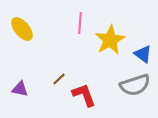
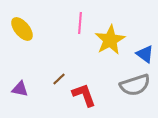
blue triangle: moved 2 px right
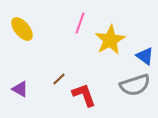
pink line: rotated 15 degrees clockwise
blue triangle: moved 2 px down
purple triangle: rotated 18 degrees clockwise
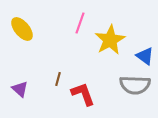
brown line: moved 1 px left; rotated 32 degrees counterclockwise
gray semicircle: rotated 20 degrees clockwise
purple triangle: rotated 12 degrees clockwise
red L-shape: moved 1 px left, 1 px up
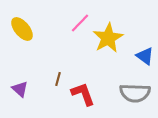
pink line: rotated 25 degrees clockwise
yellow star: moved 2 px left, 2 px up
gray semicircle: moved 8 px down
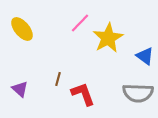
gray semicircle: moved 3 px right
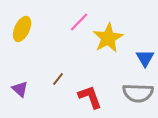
pink line: moved 1 px left, 1 px up
yellow ellipse: rotated 65 degrees clockwise
blue triangle: moved 2 px down; rotated 24 degrees clockwise
brown line: rotated 24 degrees clockwise
red L-shape: moved 7 px right, 3 px down
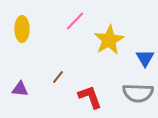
pink line: moved 4 px left, 1 px up
yellow ellipse: rotated 25 degrees counterclockwise
yellow star: moved 1 px right, 2 px down
brown line: moved 2 px up
purple triangle: rotated 36 degrees counterclockwise
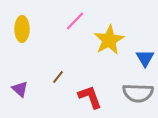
purple triangle: rotated 36 degrees clockwise
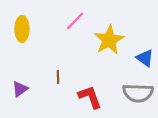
blue triangle: rotated 24 degrees counterclockwise
brown line: rotated 40 degrees counterclockwise
purple triangle: rotated 42 degrees clockwise
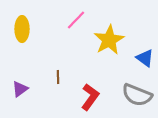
pink line: moved 1 px right, 1 px up
gray semicircle: moved 1 px left, 2 px down; rotated 20 degrees clockwise
red L-shape: rotated 56 degrees clockwise
